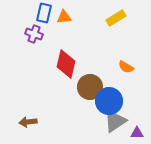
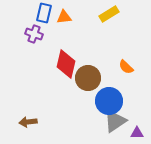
yellow rectangle: moved 7 px left, 4 px up
orange semicircle: rotated 14 degrees clockwise
brown circle: moved 2 px left, 9 px up
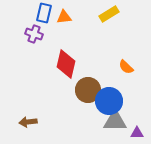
brown circle: moved 12 px down
gray triangle: rotated 35 degrees clockwise
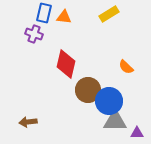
orange triangle: rotated 14 degrees clockwise
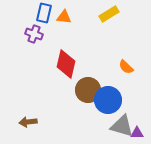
blue circle: moved 1 px left, 1 px up
gray triangle: moved 7 px right, 5 px down; rotated 15 degrees clockwise
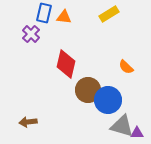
purple cross: moved 3 px left; rotated 24 degrees clockwise
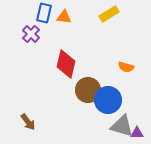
orange semicircle: rotated 28 degrees counterclockwise
brown arrow: rotated 120 degrees counterclockwise
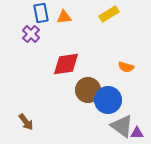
blue rectangle: moved 3 px left; rotated 24 degrees counterclockwise
orange triangle: rotated 14 degrees counterclockwise
red diamond: rotated 68 degrees clockwise
brown arrow: moved 2 px left
gray triangle: rotated 20 degrees clockwise
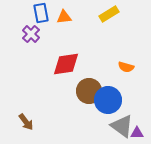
brown circle: moved 1 px right, 1 px down
